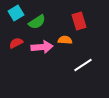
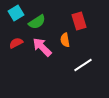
orange semicircle: rotated 104 degrees counterclockwise
pink arrow: rotated 130 degrees counterclockwise
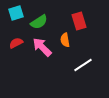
cyan square: rotated 14 degrees clockwise
green semicircle: moved 2 px right
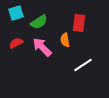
red rectangle: moved 2 px down; rotated 24 degrees clockwise
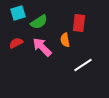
cyan square: moved 2 px right
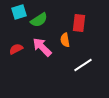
cyan square: moved 1 px right, 1 px up
green semicircle: moved 2 px up
red semicircle: moved 6 px down
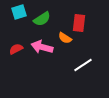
green semicircle: moved 3 px right, 1 px up
orange semicircle: moved 2 px up; rotated 48 degrees counterclockwise
pink arrow: rotated 30 degrees counterclockwise
